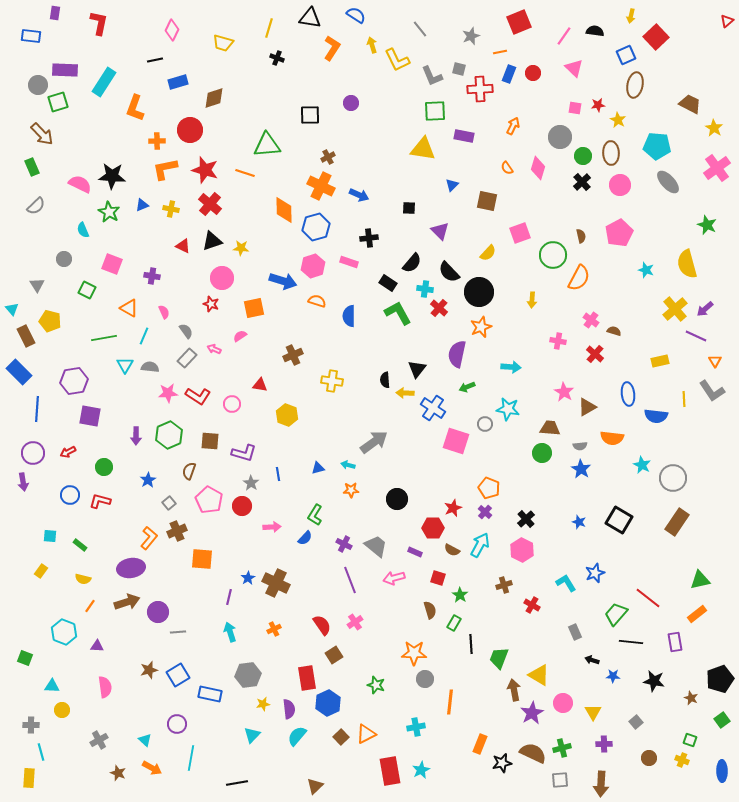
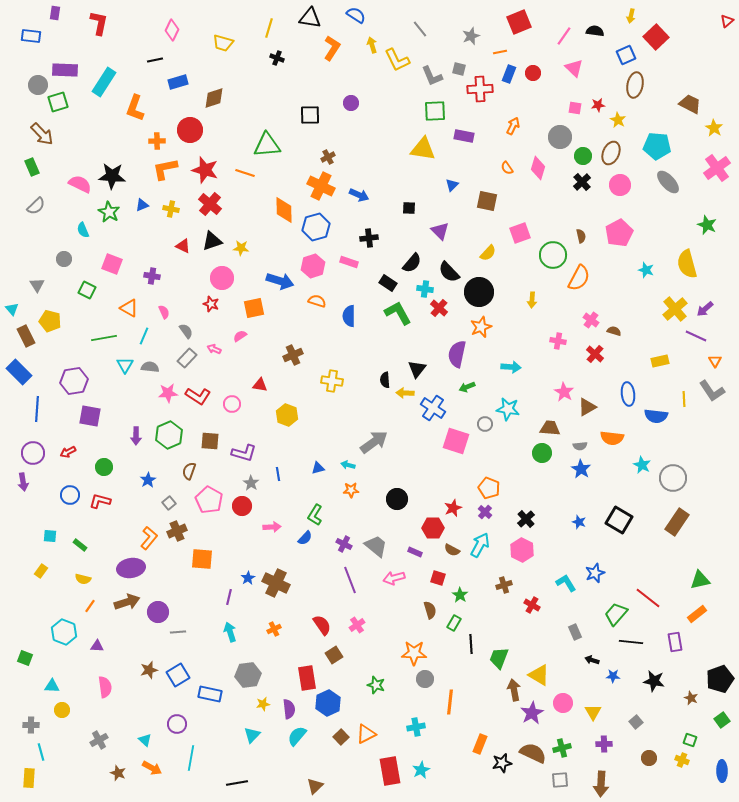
brown ellipse at (611, 153): rotated 25 degrees clockwise
blue arrow at (283, 281): moved 3 px left
pink cross at (355, 622): moved 2 px right, 3 px down
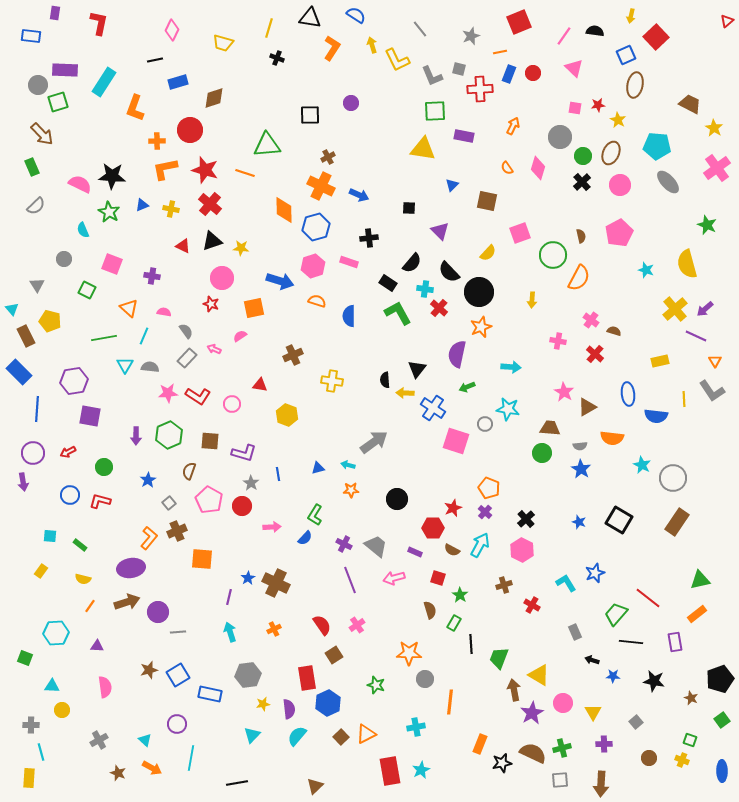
orange triangle at (129, 308): rotated 12 degrees clockwise
pink semicircle at (164, 312): rotated 56 degrees counterclockwise
cyan hexagon at (64, 632): moved 8 px left, 1 px down; rotated 25 degrees counterclockwise
orange star at (414, 653): moved 5 px left
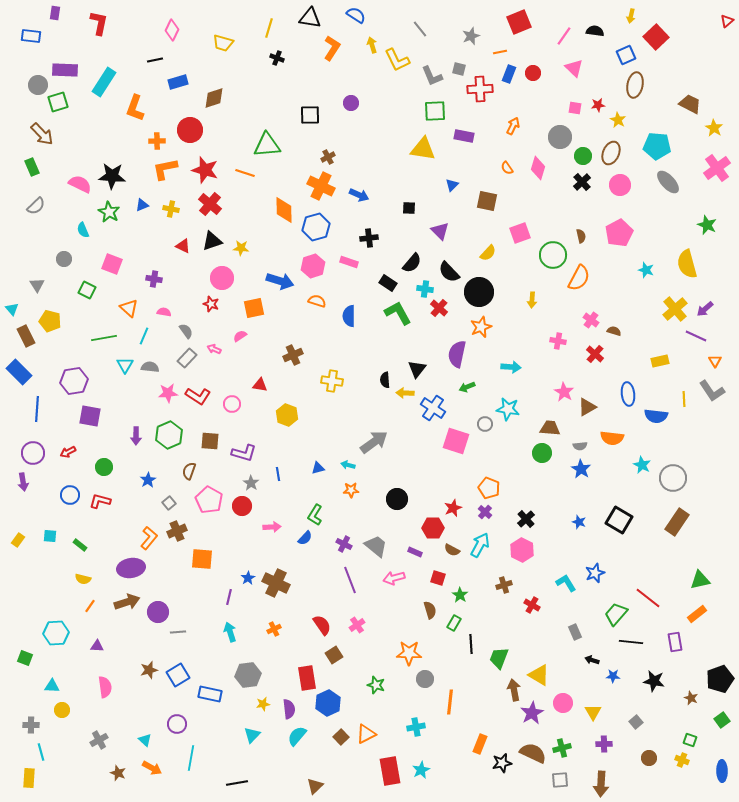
purple cross at (152, 276): moved 2 px right, 3 px down
yellow rectangle at (41, 571): moved 23 px left, 31 px up
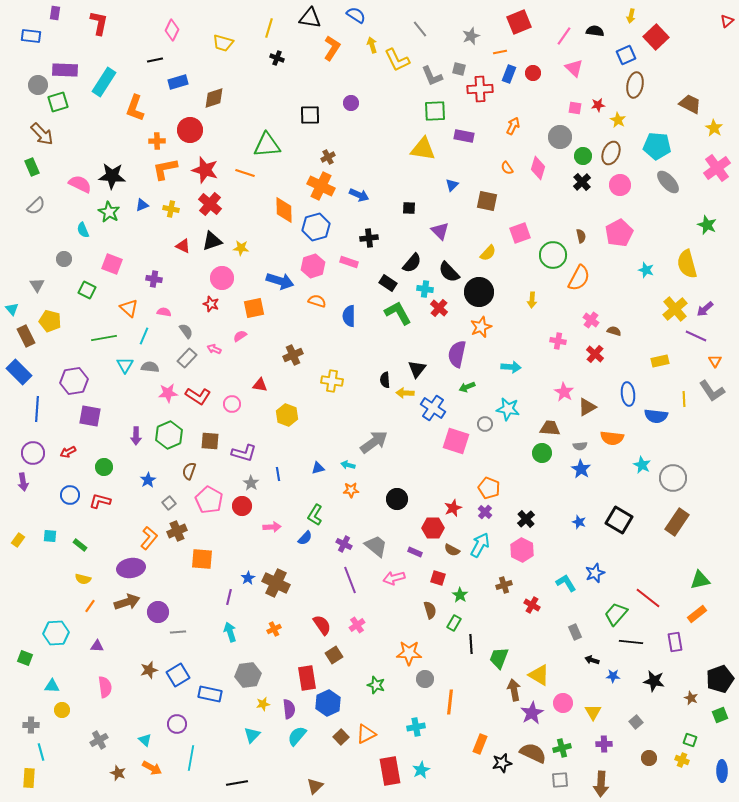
green square at (722, 720): moved 2 px left, 5 px up; rotated 14 degrees clockwise
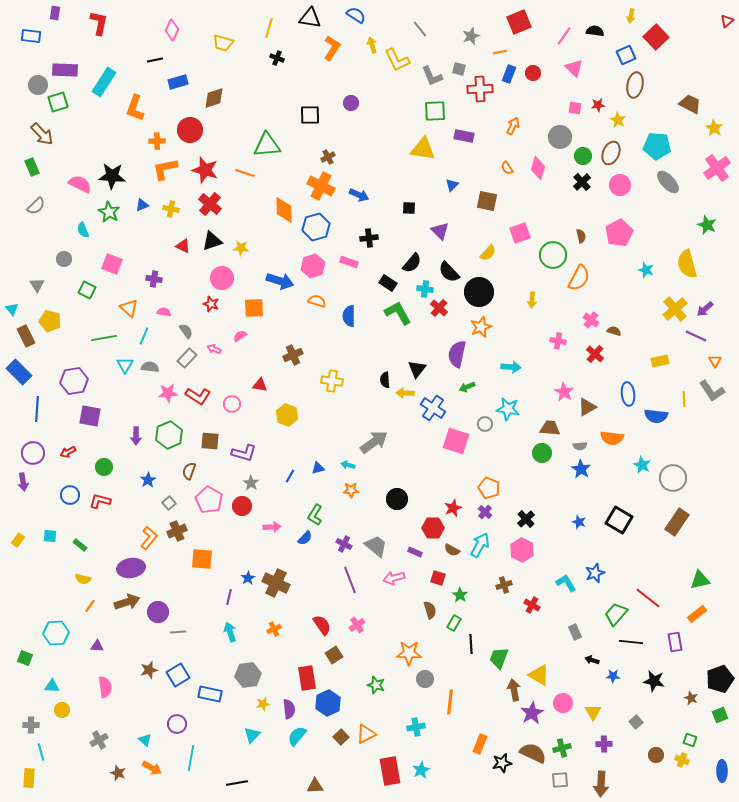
orange square at (254, 308): rotated 10 degrees clockwise
blue line at (278, 474): moved 12 px right, 2 px down; rotated 40 degrees clockwise
brown circle at (649, 758): moved 7 px right, 3 px up
brown triangle at (315, 786): rotated 42 degrees clockwise
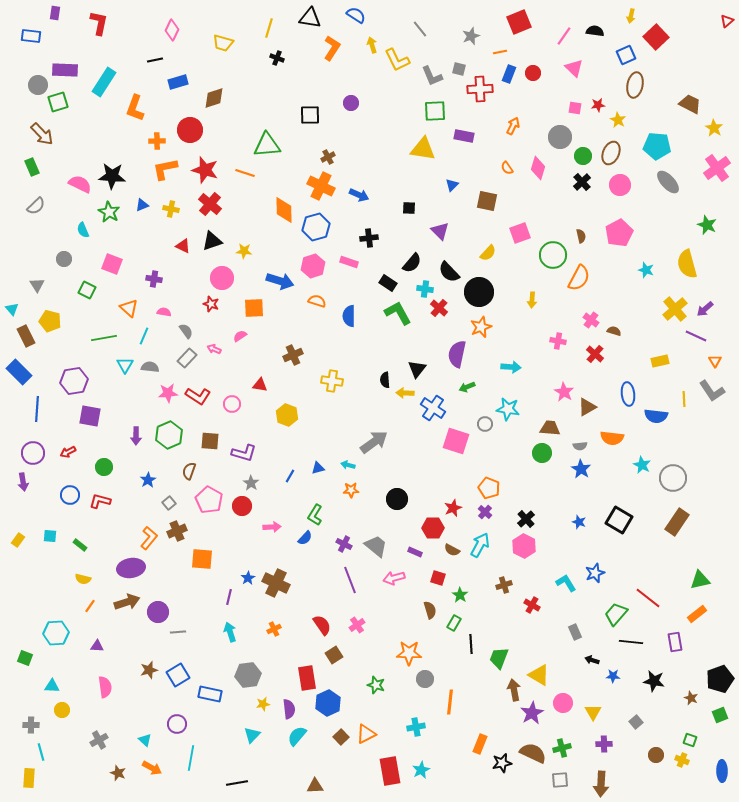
yellow star at (241, 248): moved 3 px right, 3 px down
pink hexagon at (522, 550): moved 2 px right, 4 px up
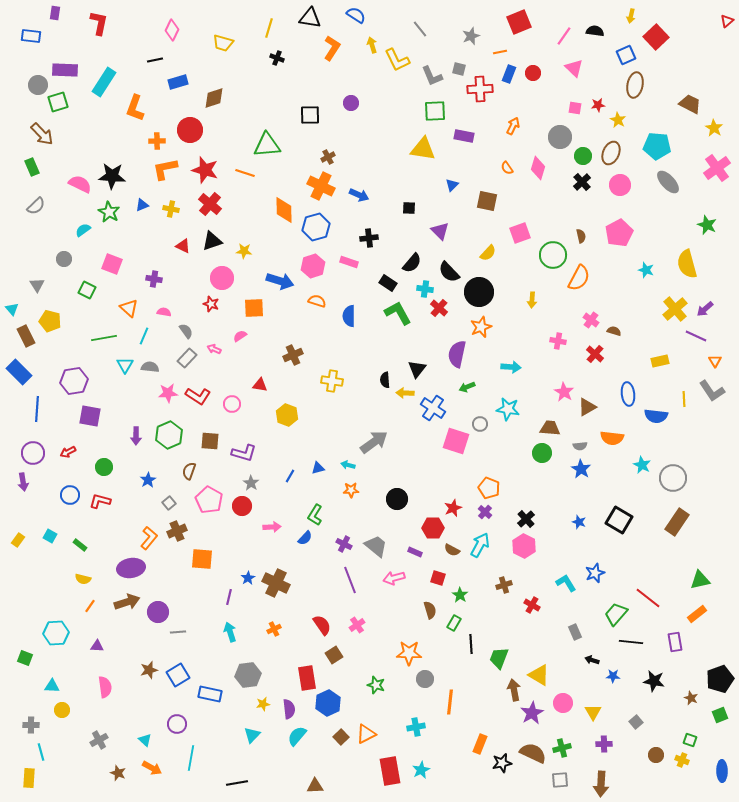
cyan semicircle at (83, 230): rotated 77 degrees clockwise
gray circle at (485, 424): moved 5 px left
cyan square at (50, 536): rotated 24 degrees clockwise
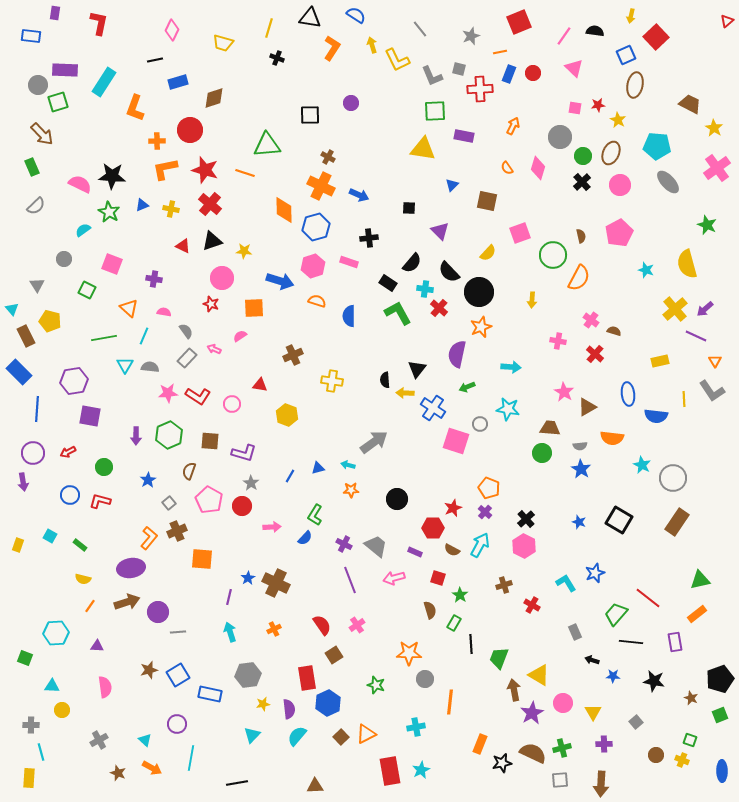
brown cross at (328, 157): rotated 32 degrees counterclockwise
yellow rectangle at (18, 540): moved 5 px down; rotated 16 degrees counterclockwise
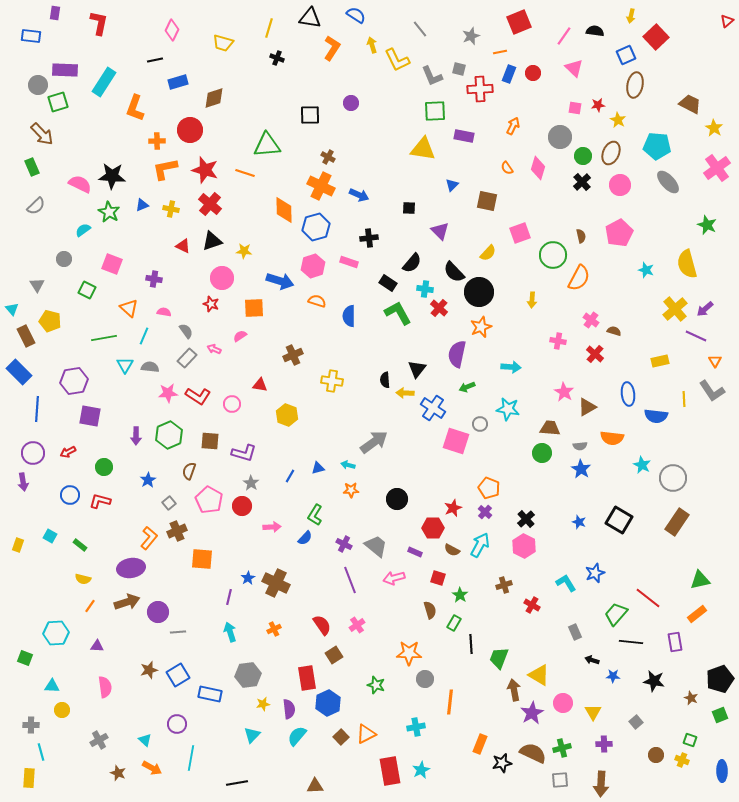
black semicircle at (449, 272): moved 5 px right
